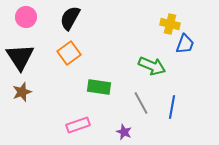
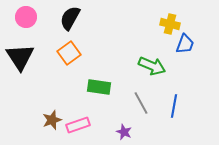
brown star: moved 30 px right, 28 px down
blue line: moved 2 px right, 1 px up
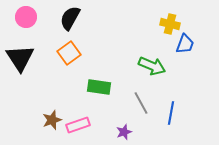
black triangle: moved 1 px down
blue line: moved 3 px left, 7 px down
purple star: rotated 28 degrees clockwise
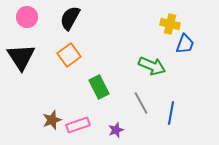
pink circle: moved 1 px right
orange square: moved 2 px down
black triangle: moved 1 px right, 1 px up
green rectangle: rotated 55 degrees clockwise
purple star: moved 8 px left, 2 px up
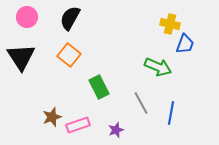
orange square: rotated 15 degrees counterclockwise
green arrow: moved 6 px right, 1 px down
brown star: moved 3 px up
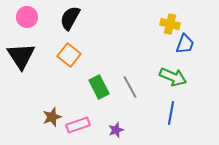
black triangle: moved 1 px up
green arrow: moved 15 px right, 10 px down
gray line: moved 11 px left, 16 px up
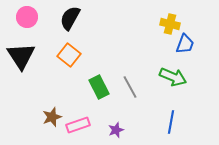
blue line: moved 9 px down
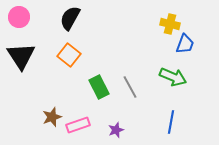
pink circle: moved 8 px left
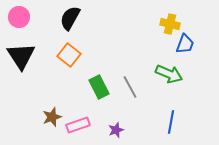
green arrow: moved 4 px left, 3 px up
